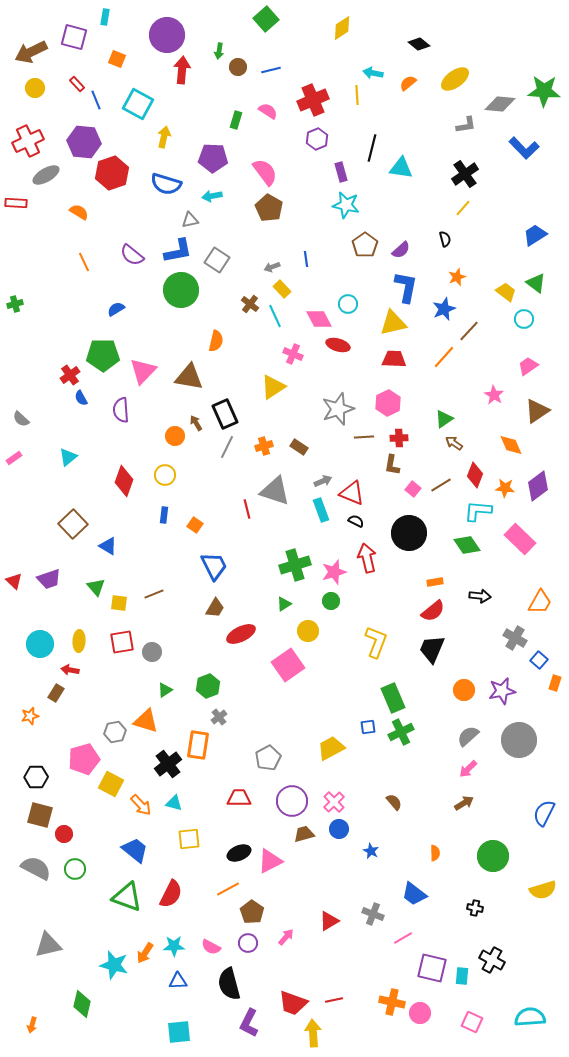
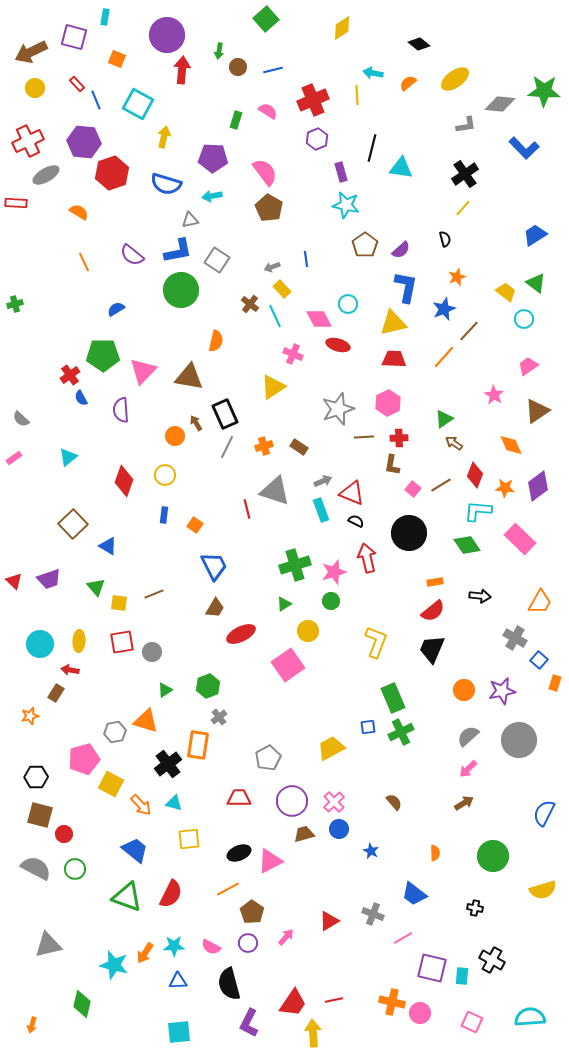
blue line at (271, 70): moved 2 px right
red trapezoid at (293, 1003): rotated 76 degrees counterclockwise
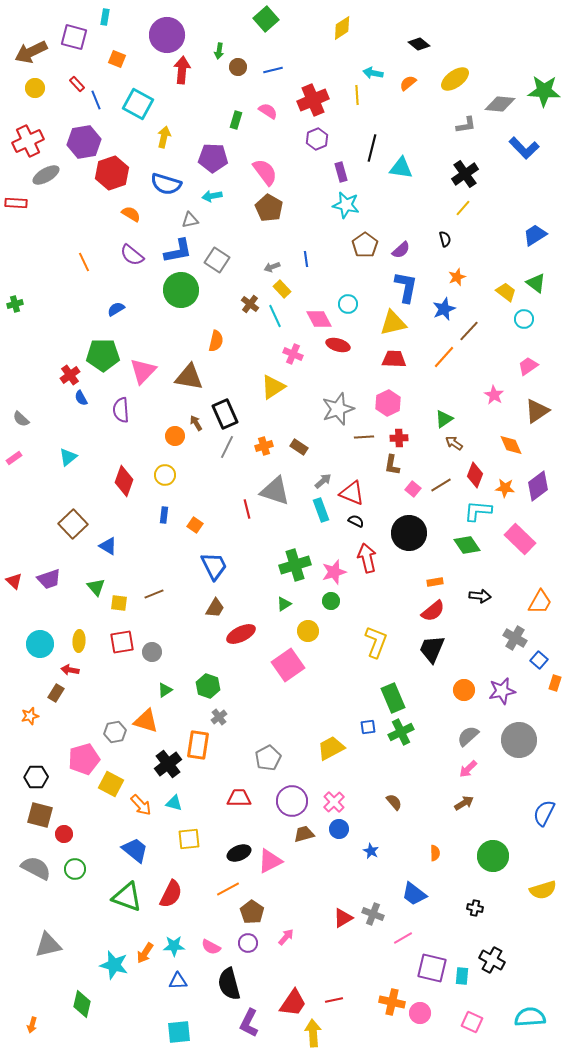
purple hexagon at (84, 142): rotated 16 degrees counterclockwise
orange semicircle at (79, 212): moved 52 px right, 2 px down
gray arrow at (323, 481): rotated 18 degrees counterclockwise
green hexagon at (208, 686): rotated 20 degrees counterclockwise
red triangle at (329, 921): moved 14 px right, 3 px up
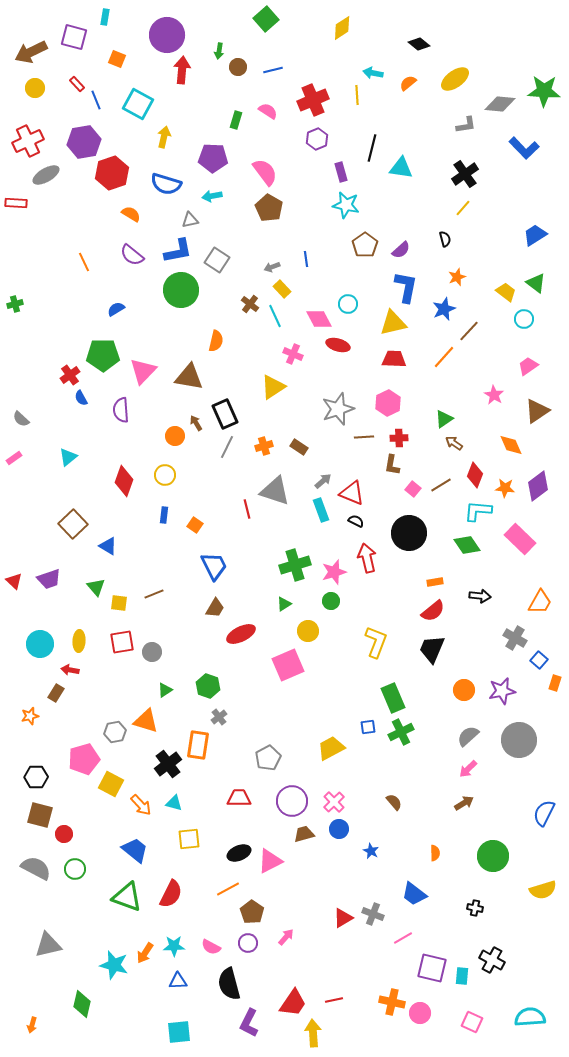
pink square at (288, 665): rotated 12 degrees clockwise
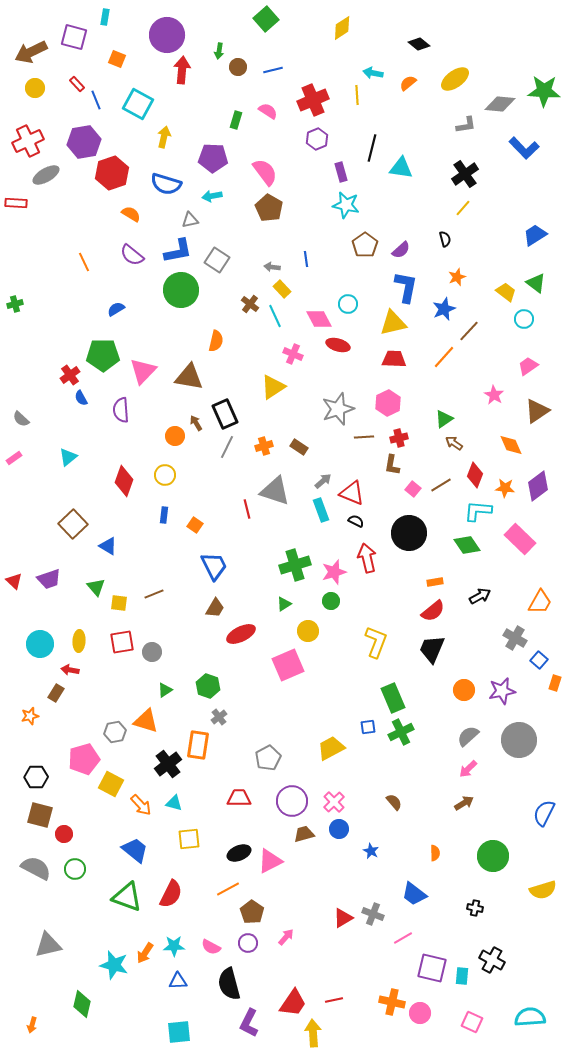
gray arrow at (272, 267): rotated 28 degrees clockwise
red cross at (399, 438): rotated 12 degrees counterclockwise
black arrow at (480, 596): rotated 35 degrees counterclockwise
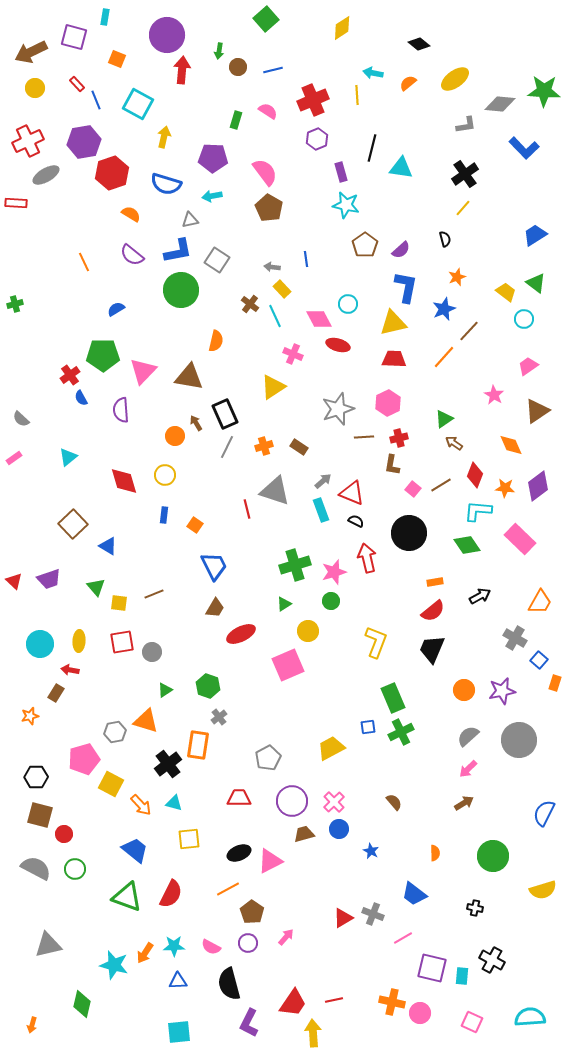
red diamond at (124, 481): rotated 36 degrees counterclockwise
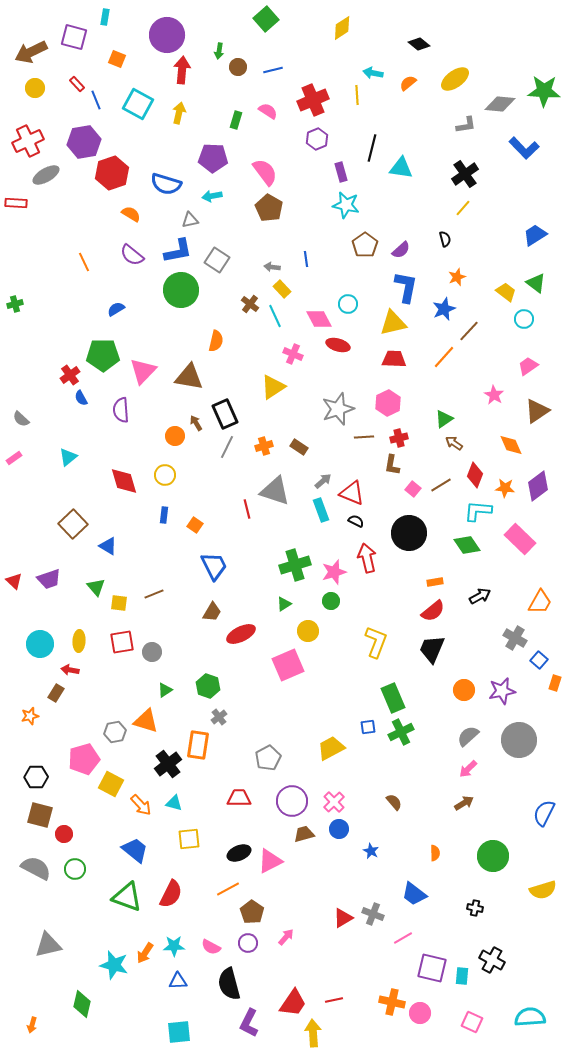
yellow arrow at (164, 137): moved 15 px right, 24 px up
brown trapezoid at (215, 608): moved 3 px left, 4 px down
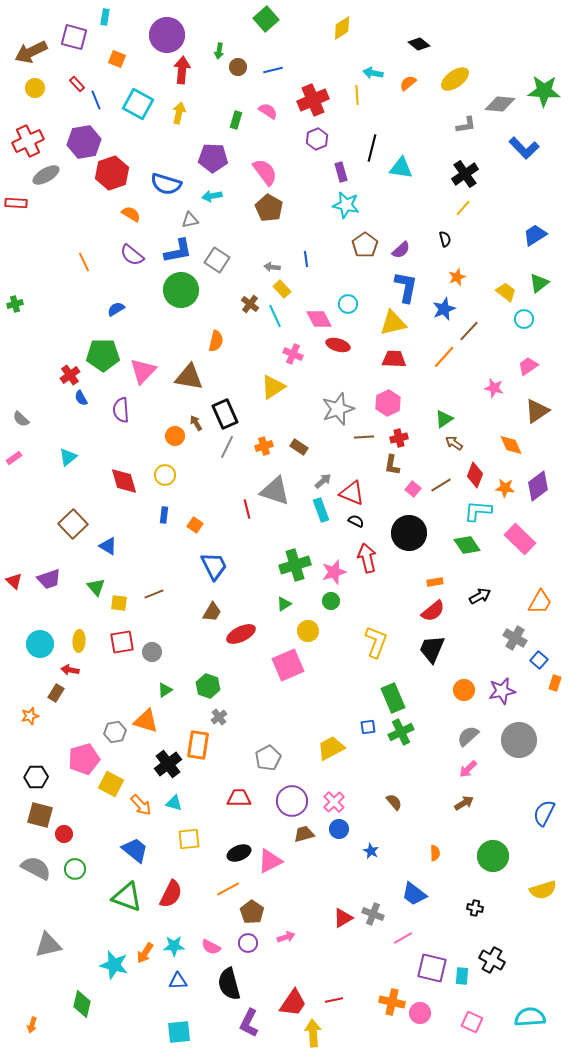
green triangle at (536, 283): moved 3 px right; rotated 45 degrees clockwise
pink star at (494, 395): moved 7 px up; rotated 18 degrees counterclockwise
pink arrow at (286, 937): rotated 30 degrees clockwise
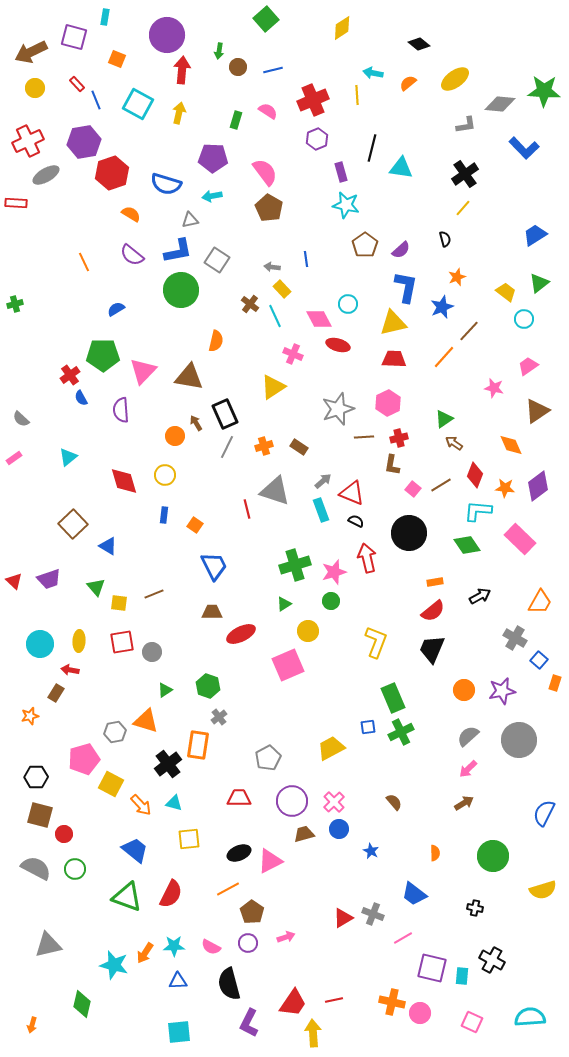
blue star at (444, 309): moved 2 px left, 2 px up
brown trapezoid at (212, 612): rotated 120 degrees counterclockwise
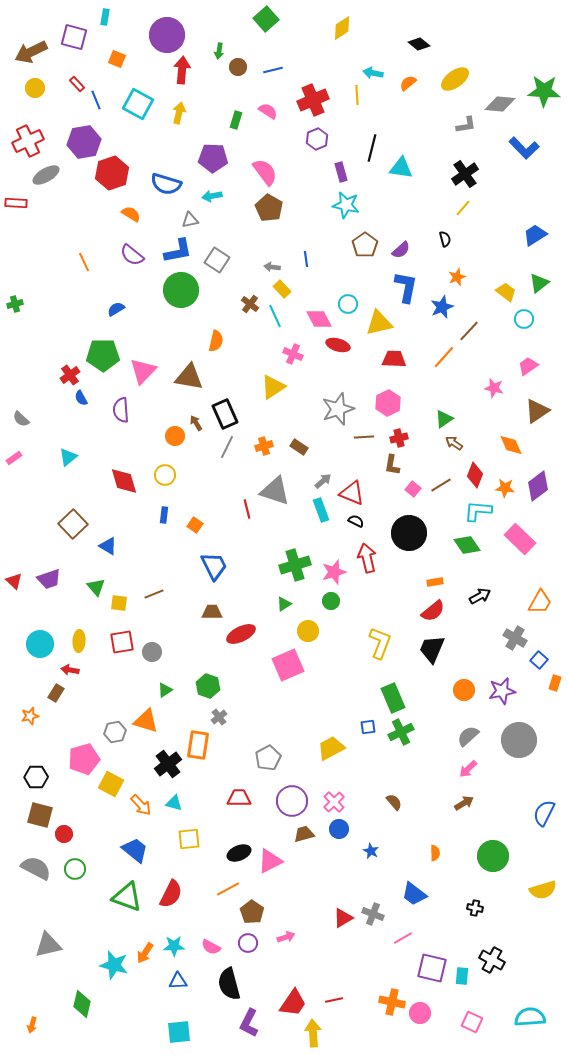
yellow triangle at (393, 323): moved 14 px left
yellow L-shape at (376, 642): moved 4 px right, 1 px down
